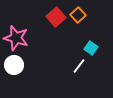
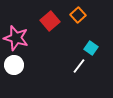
red square: moved 6 px left, 4 px down
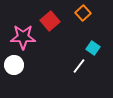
orange square: moved 5 px right, 2 px up
pink star: moved 7 px right, 1 px up; rotated 15 degrees counterclockwise
cyan square: moved 2 px right
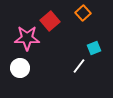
pink star: moved 4 px right, 1 px down
cyan square: moved 1 px right; rotated 32 degrees clockwise
white circle: moved 6 px right, 3 px down
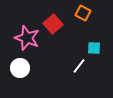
orange square: rotated 21 degrees counterclockwise
red square: moved 3 px right, 3 px down
pink star: rotated 20 degrees clockwise
cyan square: rotated 24 degrees clockwise
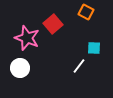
orange square: moved 3 px right, 1 px up
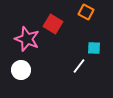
red square: rotated 18 degrees counterclockwise
pink star: moved 1 px down
white circle: moved 1 px right, 2 px down
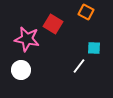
pink star: rotated 10 degrees counterclockwise
